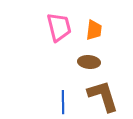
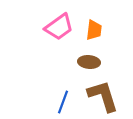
pink trapezoid: rotated 68 degrees clockwise
blue line: rotated 20 degrees clockwise
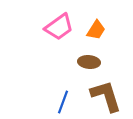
orange trapezoid: moved 2 px right; rotated 25 degrees clockwise
brown L-shape: moved 3 px right
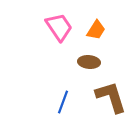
pink trapezoid: rotated 88 degrees counterclockwise
brown L-shape: moved 5 px right, 1 px down
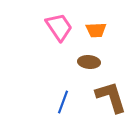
orange trapezoid: rotated 55 degrees clockwise
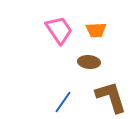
pink trapezoid: moved 3 px down
blue line: rotated 15 degrees clockwise
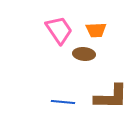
brown ellipse: moved 5 px left, 8 px up
brown L-shape: rotated 108 degrees clockwise
blue line: rotated 60 degrees clockwise
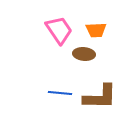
brown L-shape: moved 11 px left
blue line: moved 3 px left, 9 px up
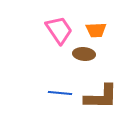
brown L-shape: moved 1 px right
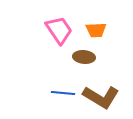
brown ellipse: moved 3 px down
blue line: moved 3 px right
brown L-shape: rotated 30 degrees clockwise
